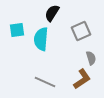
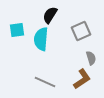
black semicircle: moved 2 px left, 2 px down
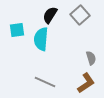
gray square: moved 1 px left, 16 px up; rotated 18 degrees counterclockwise
brown L-shape: moved 4 px right, 4 px down
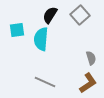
brown L-shape: moved 2 px right
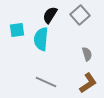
gray semicircle: moved 4 px left, 4 px up
gray line: moved 1 px right
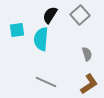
brown L-shape: moved 1 px right, 1 px down
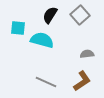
cyan square: moved 1 px right, 2 px up; rotated 14 degrees clockwise
cyan semicircle: moved 1 px right, 1 px down; rotated 100 degrees clockwise
gray semicircle: rotated 80 degrees counterclockwise
brown L-shape: moved 7 px left, 3 px up
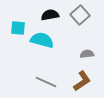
black semicircle: rotated 48 degrees clockwise
